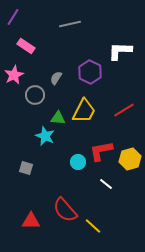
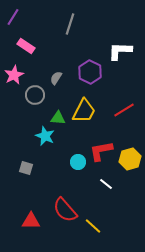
gray line: rotated 60 degrees counterclockwise
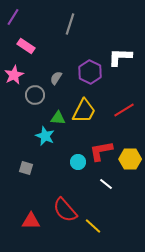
white L-shape: moved 6 px down
yellow hexagon: rotated 15 degrees clockwise
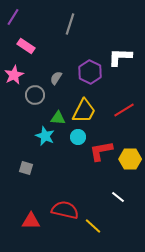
cyan circle: moved 25 px up
white line: moved 12 px right, 13 px down
red semicircle: rotated 144 degrees clockwise
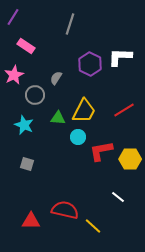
purple hexagon: moved 8 px up
cyan star: moved 21 px left, 11 px up
gray square: moved 1 px right, 4 px up
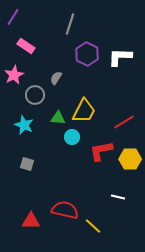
purple hexagon: moved 3 px left, 10 px up
red line: moved 12 px down
cyan circle: moved 6 px left
white line: rotated 24 degrees counterclockwise
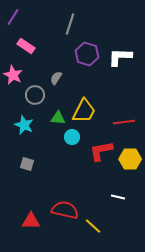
purple hexagon: rotated 10 degrees counterclockwise
pink star: moved 1 px left; rotated 18 degrees counterclockwise
red line: rotated 25 degrees clockwise
